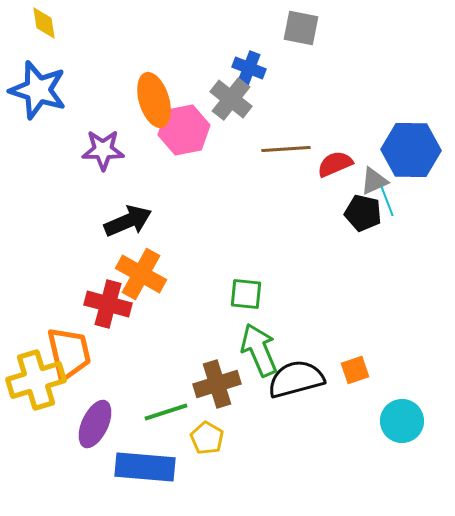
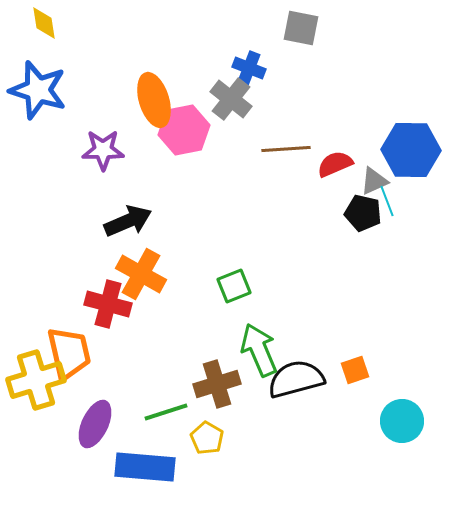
green square: moved 12 px left, 8 px up; rotated 28 degrees counterclockwise
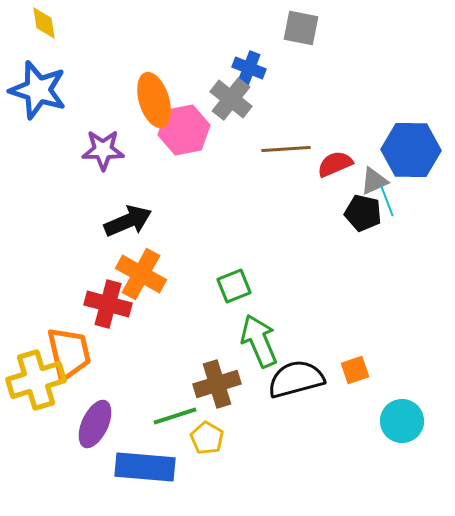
green arrow: moved 9 px up
green line: moved 9 px right, 4 px down
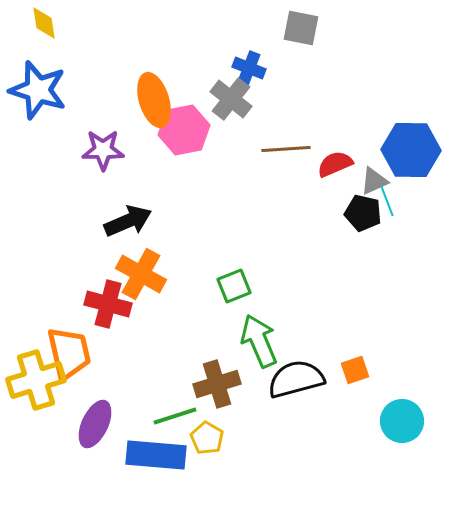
blue rectangle: moved 11 px right, 12 px up
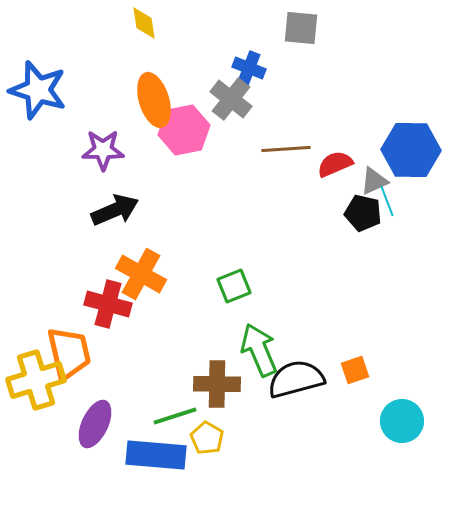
yellow diamond: moved 100 px right
gray square: rotated 6 degrees counterclockwise
black arrow: moved 13 px left, 11 px up
green arrow: moved 9 px down
brown cross: rotated 18 degrees clockwise
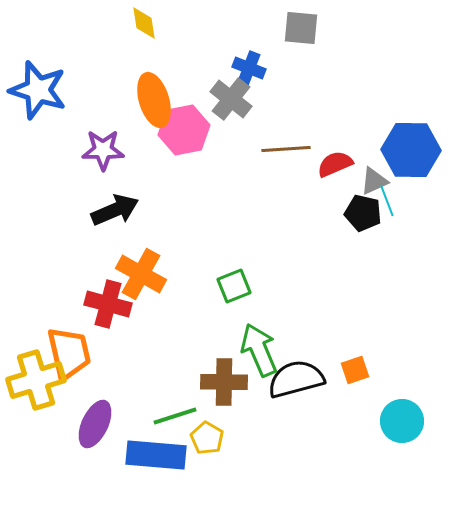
brown cross: moved 7 px right, 2 px up
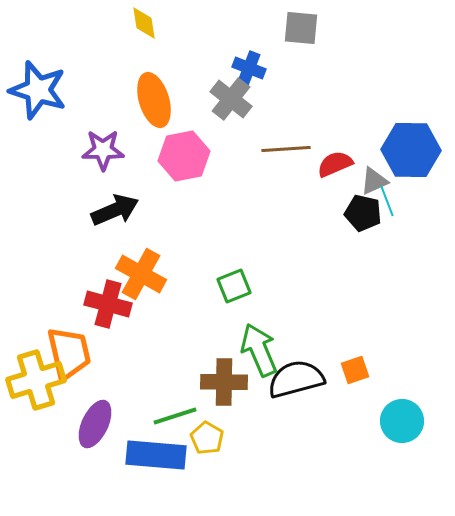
pink hexagon: moved 26 px down
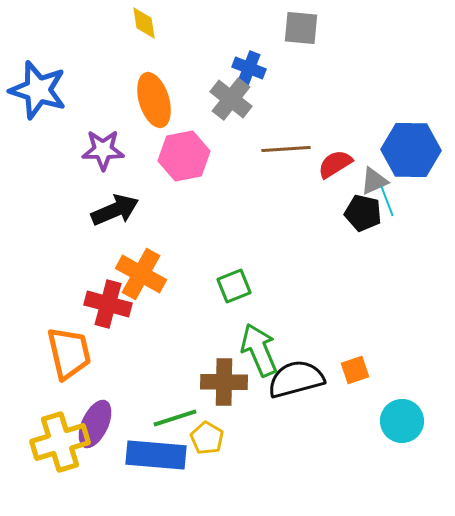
red semicircle: rotated 9 degrees counterclockwise
yellow cross: moved 24 px right, 62 px down
green line: moved 2 px down
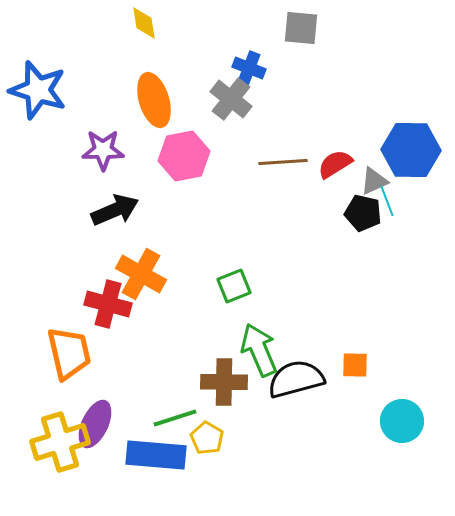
brown line: moved 3 px left, 13 px down
orange square: moved 5 px up; rotated 20 degrees clockwise
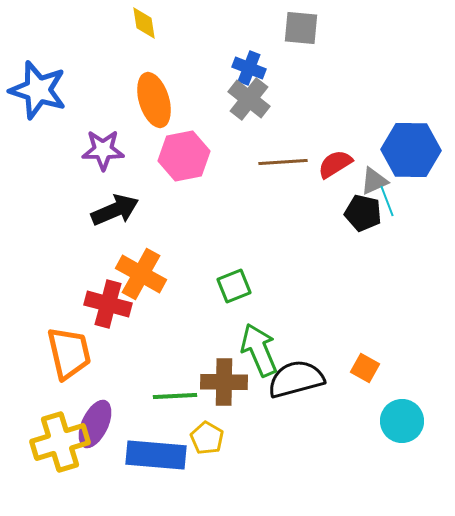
gray cross: moved 18 px right
orange square: moved 10 px right, 3 px down; rotated 28 degrees clockwise
green line: moved 22 px up; rotated 15 degrees clockwise
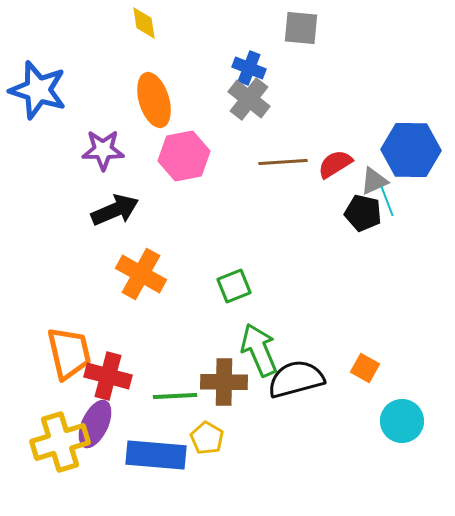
red cross: moved 72 px down
